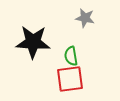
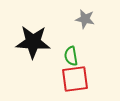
gray star: moved 1 px down
red square: moved 5 px right
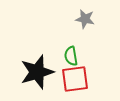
black star: moved 4 px right, 30 px down; rotated 20 degrees counterclockwise
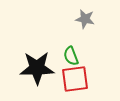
green semicircle: rotated 12 degrees counterclockwise
black star: moved 4 px up; rotated 16 degrees clockwise
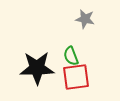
red square: moved 1 px right, 2 px up
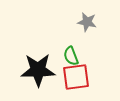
gray star: moved 2 px right, 3 px down
black star: moved 1 px right, 2 px down
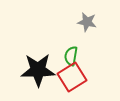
green semicircle: rotated 30 degrees clockwise
red square: moved 4 px left; rotated 24 degrees counterclockwise
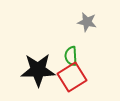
green semicircle: rotated 12 degrees counterclockwise
